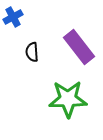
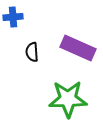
blue cross: rotated 24 degrees clockwise
purple rectangle: moved 1 px left, 1 px down; rotated 28 degrees counterclockwise
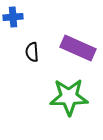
green star: moved 1 px right, 2 px up
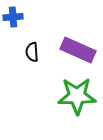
purple rectangle: moved 2 px down
green star: moved 8 px right, 1 px up
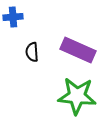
green star: rotated 6 degrees clockwise
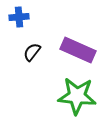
blue cross: moved 6 px right
black semicircle: rotated 42 degrees clockwise
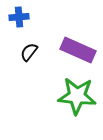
black semicircle: moved 3 px left
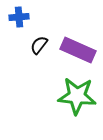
black semicircle: moved 10 px right, 7 px up
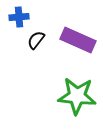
black semicircle: moved 3 px left, 5 px up
purple rectangle: moved 10 px up
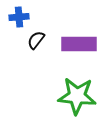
purple rectangle: moved 1 px right, 4 px down; rotated 24 degrees counterclockwise
